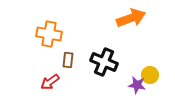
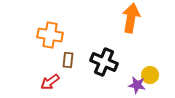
orange arrow: rotated 60 degrees counterclockwise
orange cross: moved 1 px right, 1 px down
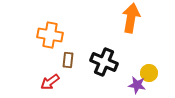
yellow circle: moved 1 px left, 2 px up
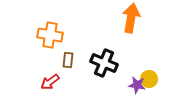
black cross: moved 1 px down
yellow circle: moved 6 px down
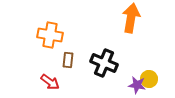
red arrow: rotated 108 degrees counterclockwise
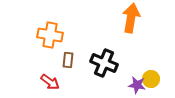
yellow circle: moved 2 px right
